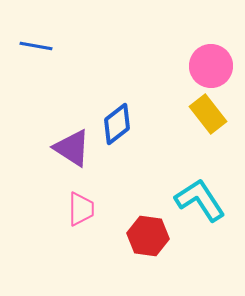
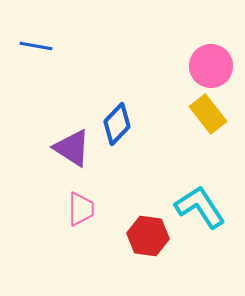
blue diamond: rotated 9 degrees counterclockwise
cyan L-shape: moved 7 px down
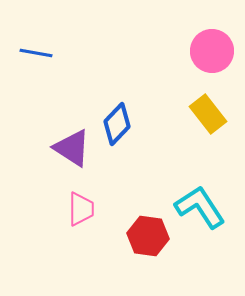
blue line: moved 7 px down
pink circle: moved 1 px right, 15 px up
